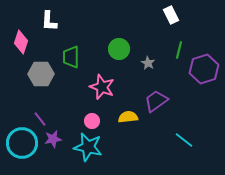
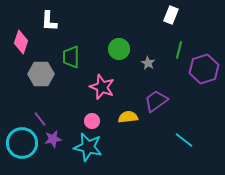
white rectangle: rotated 48 degrees clockwise
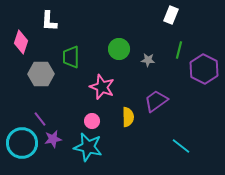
gray star: moved 3 px up; rotated 24 degrees counterclockwise
purple hexagon: rotated 16 degrees counterclockwise
yellow semicircle: rotated 96 degrees clockwise
cyan line: moved 3 px left, 6 px down
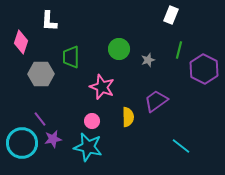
gray star: rotated 24 degrees counterclockwise
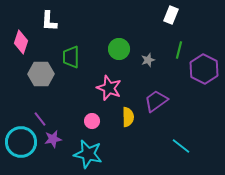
pink star: moved 7 px right, 1 px down
cyan circle: moved 1 px left, 1 px up
cyan star: moved 7 px down
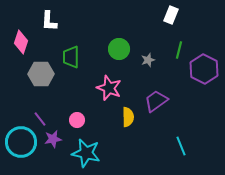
pink circle: moved 15 px left, 1 px up
cyan line: rotated 30 degrees clockwise
cyan star: moved 2 px left, 1 px up
